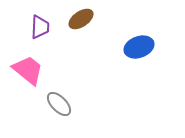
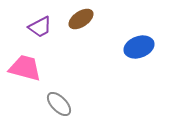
purple trapezoid: rotated 60 degrees clockwise
pink trapezoid: moved 3 px left, 2 px up; rotated 24 degrees counterclockwise
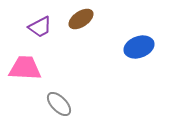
pink trapezoid: rotated 12 degrees counterclockwise
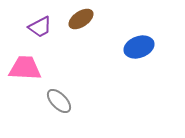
gray ellipse: moved 3 px up
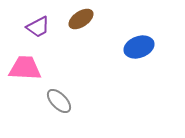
purple trapezoid: moved 2 px left
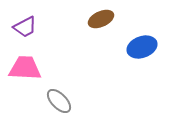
brown ellipse: moved 20 px right; rotated 10 degrees clockwise
purple trapezoid: moved 13 px left
blue ellipse: moved 3 px right
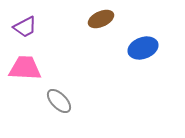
blue ellipse: moved 1 px right, 1 px down
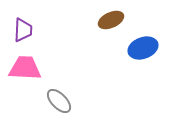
brown ellipse: moved 10 px right, 1 px down
purple trapezoid: moved 2 px left, 3 px down; rotated 60 degrees counterclockwise
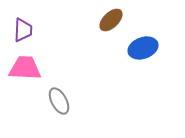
brown ellipse: rotated 20 degrees counterclockwise
gray ellipse: rotated 16 degrees clockwise
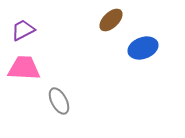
purple trapezoid: rotated 120 degrees counterclockwise
pink trapezoid: moved 1 px left
